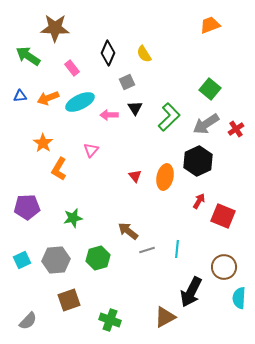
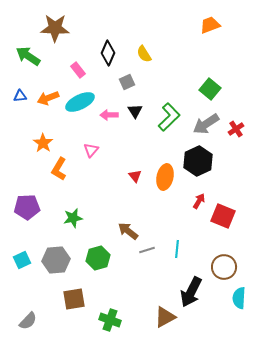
pink rectangle: moved 6 px right, 2 px down
black triangle: moved 3 px down
brown square: moved 5 px right, 1 px up; rotated 10 degrees clockwise
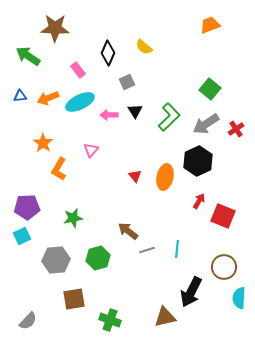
yellow semicircle: moved 7 px up; rotated 18 degrees counterclockwise
cyan square: moved 24 px up
brown triangle: rotated 15 degrees clockwise
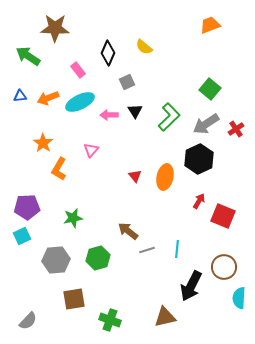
black hexagon: moved 1 px right, 2 px up
black arrow: moved 6 px up
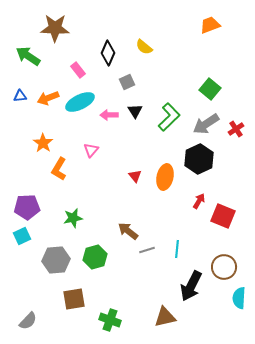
green hexagon: moved 3 px left, 1 px up
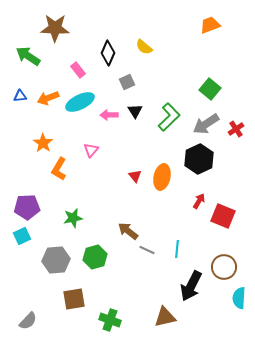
orange ellipse: moved 3 px left
gray line: rotated 42 degrees clockwise
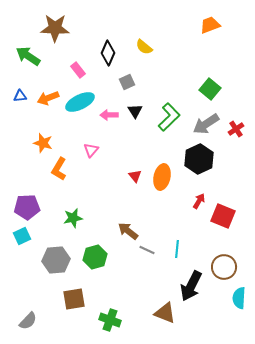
orange star: rotated 18 degrees counterclockwise
brown triangle: moved 4 px up; rotated 35 degrees clockwise
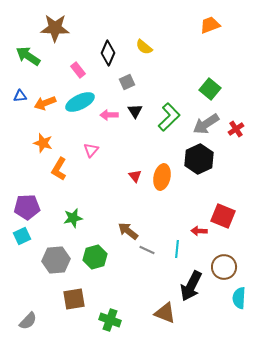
orange arrow: moved 3 px left, 5 px down
red arrow: moved 30 px down; rotated 119 degrees counterclockwise
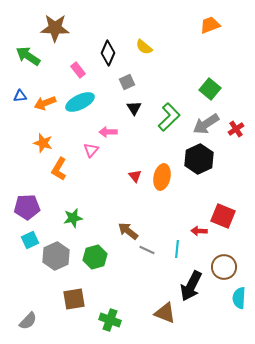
black triangle: moved 1 px left, 3 px up
pink arrow: moved 1 px left, 17 px down
cyan square: moved 8 px right, 4 px down
gray hexagon: moved 4 px up; rotated 20 degrees counterclockwise
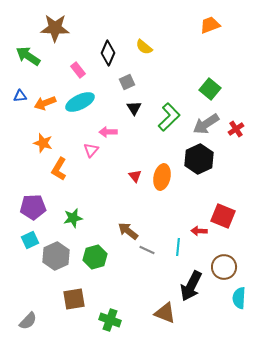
purple pentagon: moved 6 px right
cyan line: moved 1 px right, 2 px up
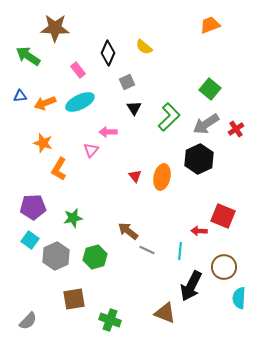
cyan square: rotated 30 degrees counterclockwise
cyan line: moved 2 px right, 4 px down
